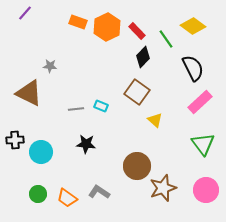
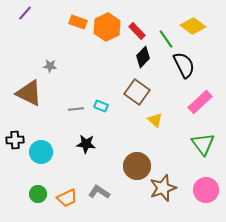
black semicircle: moved 9 px left, 3 px up
orange trapezoid: rotated 60 degrees counterclockwise
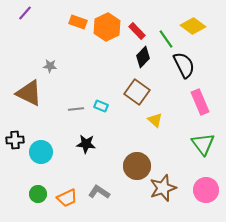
pink rectangle: rotated 70 degrees counterclockwise
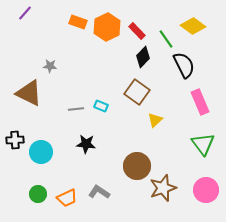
yellow triangle: rotated 35 degrees clockwise
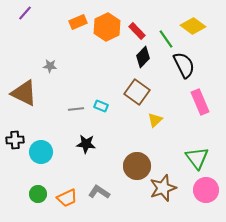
orange rectangle: rotated 42 degrees counterclockwise
brown triangle: moved 5 px left
green triangle: moved 6 px left, 14 px down
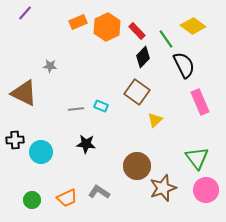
green circle: moved 6 px left, 6 px down
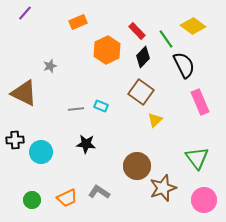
orange hexagon: moved 23 px down
gray star: rotated 24 degrees counterclockwise
brown square: moved 4 px right
pink circle: moved 2 px left, 10 px down
